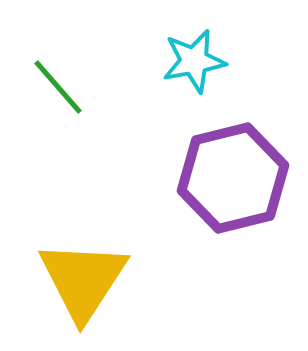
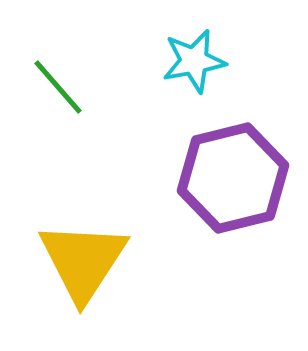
yellow triangle: moved 19 px up
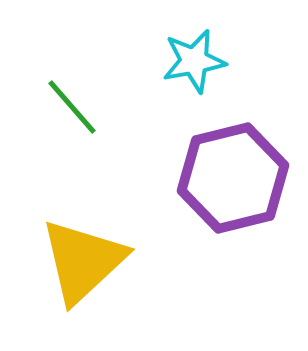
green line: moved 14 px right, 20 px down
yellow triangle: rotated 14 degrees clockwise
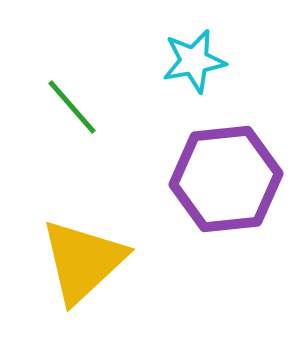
purple hexagon: moved 7 px left, 1 px down; rotated 8 degrees clockwise
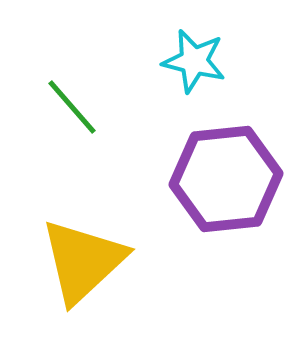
cyan star: rotated 24 degrees clockwise
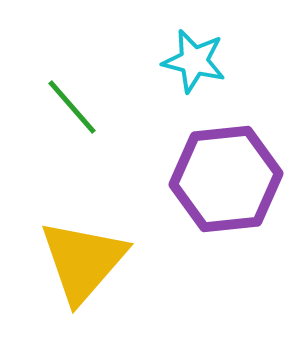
yellow triangle: rotated 6 degrees counterclockwise
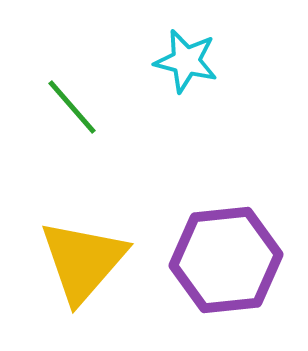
cyan star: moved 8 px left
purple hexagon: moved 81 px down
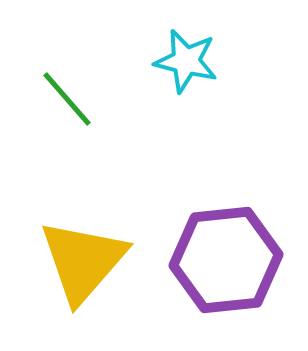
green line: moved 5 px left, 8 px up
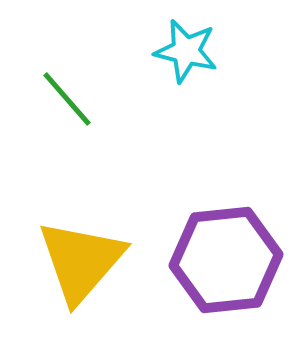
cyan star: moved 10 px up
yellow triangle: moved 2 px left
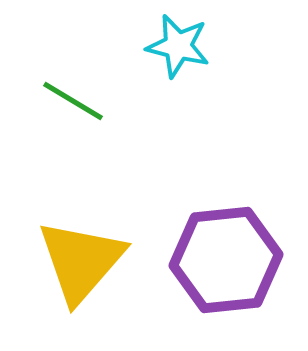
cyan star: moved 8 px left, 5 px up
green line: moved 6 px right, 2 px down; rotated 18 degrees counterclockwise
